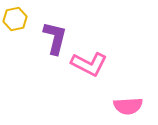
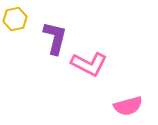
pink semicircle: rotated 12 degrees counterclockwise
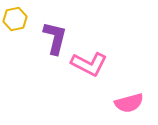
pink semicircle: moved 1 px right, 3 px up
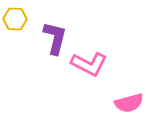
yellow hexagon: rotated 15 degrees clockwise
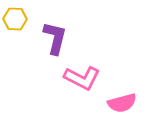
pink L-shape: moved 7 px left, 14 px down
pink semicircle: moved 7 px left
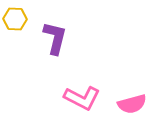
pink L-shape: moved 20 px down
pink semicircle: moved 10 px right, 1 px down
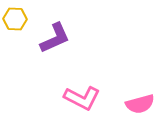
purple L-shape: rotated 52 degrees clockwise
pink semicircle: moved 8 px right
